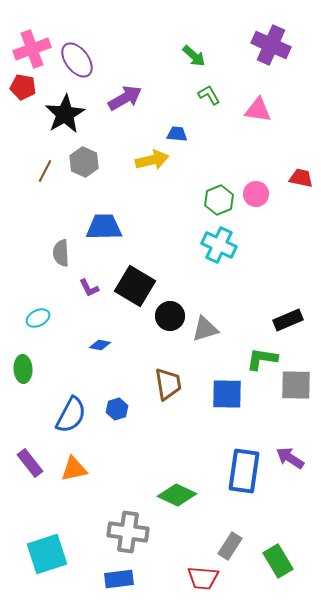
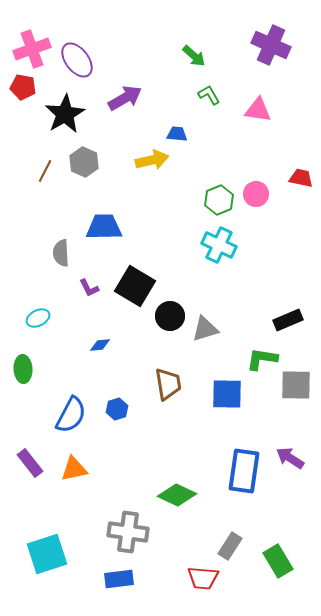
blue diamond at (100, 345): rotated 15 degrees counterclockwise
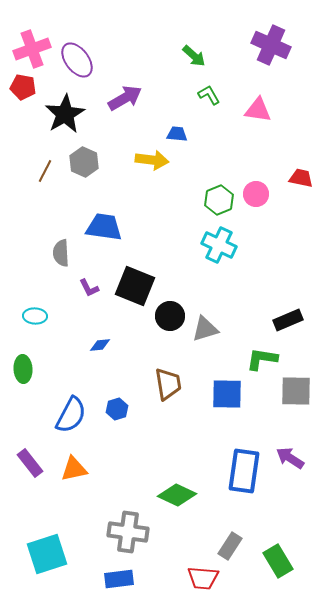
yellow arrow at (152, 160): rotated 20 degrees clockwise
blue trapezoid at (104, 227): rotated 9 degrees clockwise
black square at (135, 286): rotated 9 degrees counterclockwise
cyan ellipse at (38, 318): moved 3 px left, 2 px up; rotated 30 degrees clockwise
gray square at (296, 385): moved 6 px down
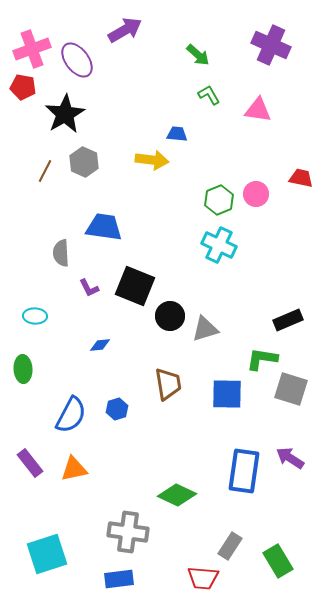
green arrow at (194, 56): moved 4 px right, 1 px up
purple arrow at (125, 98): moved 68 px up
gray square at (296, 391): moved 5 px left, 2 px up; rotated 16 degrees clockwise
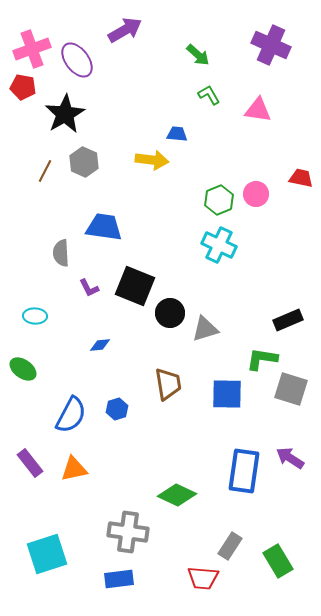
black circle at (170, 316): moved 3 px up
green ellipse at (23, 369): rotated 52 degrees counterclockwise
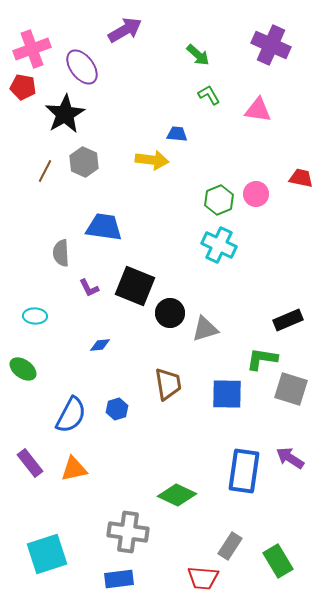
purple ellipse at (77, 60): moved 5 px right, 7 px down
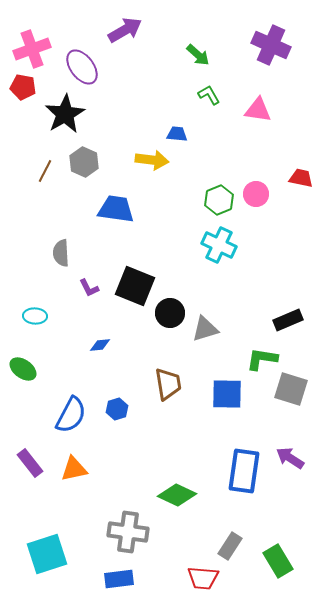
blue trapezoid at (104, 227): moved 12 px right, 18 px up
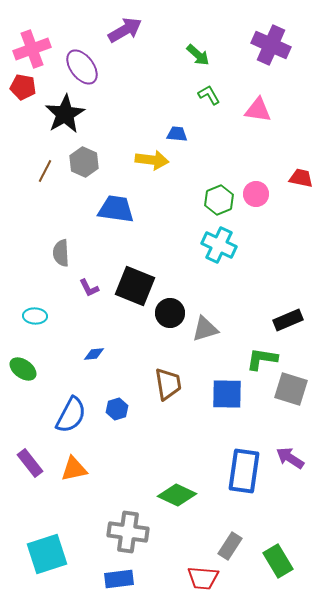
blue diamond at (100, 345): moved 6 px left, 9 px down
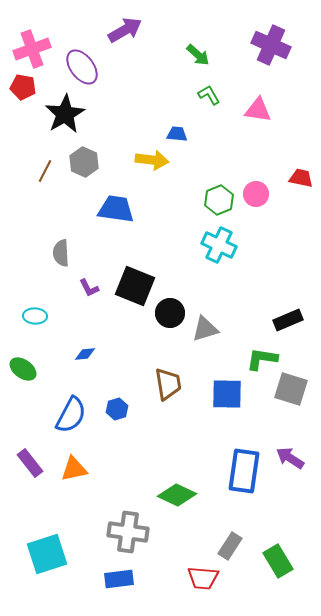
blue diamond at (94, 354): moved 9 px left
